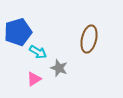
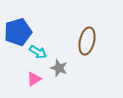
brown ellipse: moved 2 px left, 2 px down
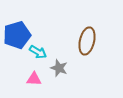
blue pentagon: moved 1 px left, 3 px down
pink triangle: rotated 35 degrees clockwise
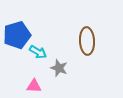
brown ellipse: rotated 16 degrees counterclockwise
pink triangle: moved 7 px down
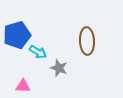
pink triangle: moved 11 px left
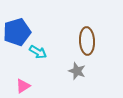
blue pentagon: moved 3 px up
gray star: moved 18 px right, 3 px down
pink triangle: rotated 35 degrees counterclockwise
